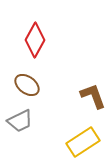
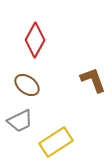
brown L-shape: moved 16 px up
yellow rectangle: moved 27 px left
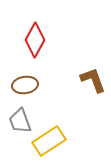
brown ellipse: moved 2 px left; rotated 45 degrees counterclockwise
gray trapezoid: rotated 96 degrees clockwise
yellow rectangle: moved 7 px left, 1 px up
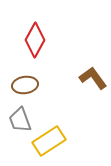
brown L-shape: moved 2 px up; rotated 16 degrees counterclockwise
gray trapezoid: moved 1 px up
